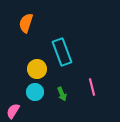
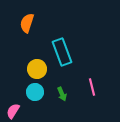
orange semicircle: moved 1 px right
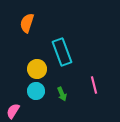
pink line: moved 2 px right, 2 px up
cyan circle: moved 1 px right, 1 px up
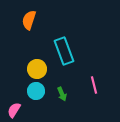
orange semicircle: moved 2 px right, 3 px up
cyan rectangle: moved 2 px right, 1 px up
pink semicircle: moved 1 px right, 1 px up
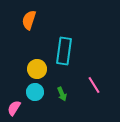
cyan rectangle: rotated 28 degrees clockwise
pink line: rotated 18 degrees counterclockwise
cyan circle: moved 1 px left, 1 px down
pink semicircle: moved 2 px up
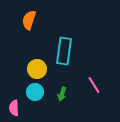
green arrow: rotated 40 degrees clockwise
pink semicircle: rotated 35 degrees counterclockwise
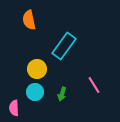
orange semicircle: rotated 30 degrees counterclockwise
cyan rectangle: moved 5 px up; rotated 28 degrees clockwise
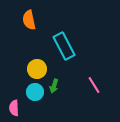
cyan rectangle: rotated 64 degrees counterclockwise
green arrow: moved 8 px left, 8 px up
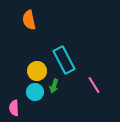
cyan rectangle: moved 14 px down
yellow circle: moved 2 px down
